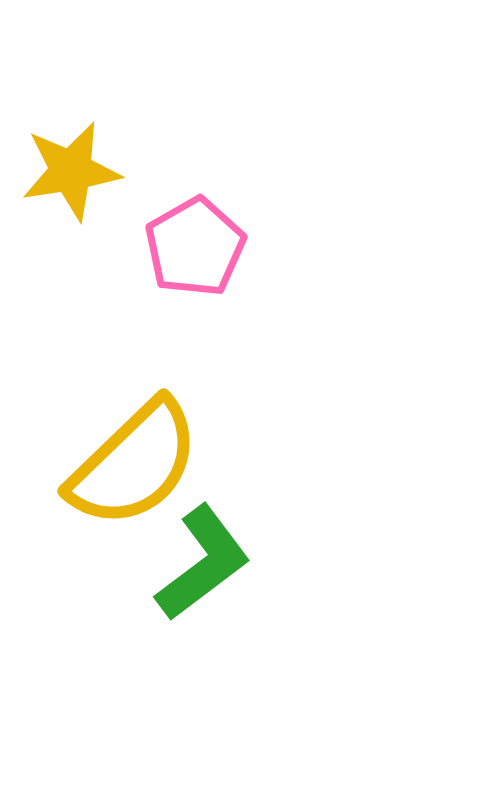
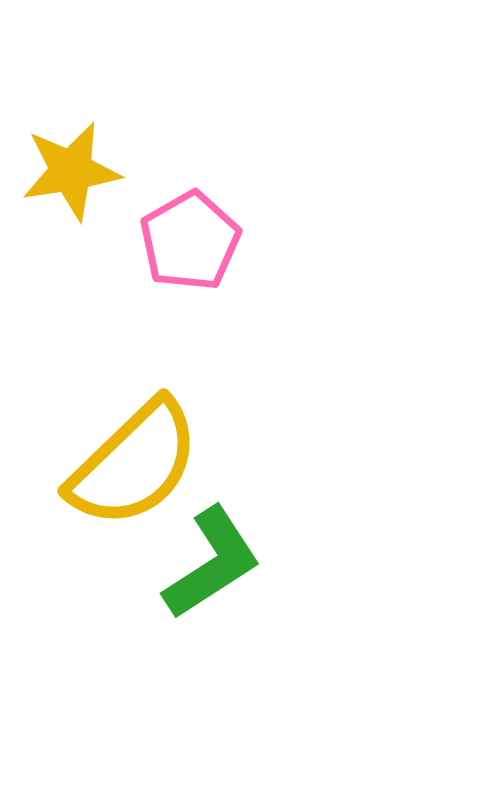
pink pentagon: moved 5 px left, 6 px up
green L-shape: moved 9 px right; rotated 4 degrees clockwise
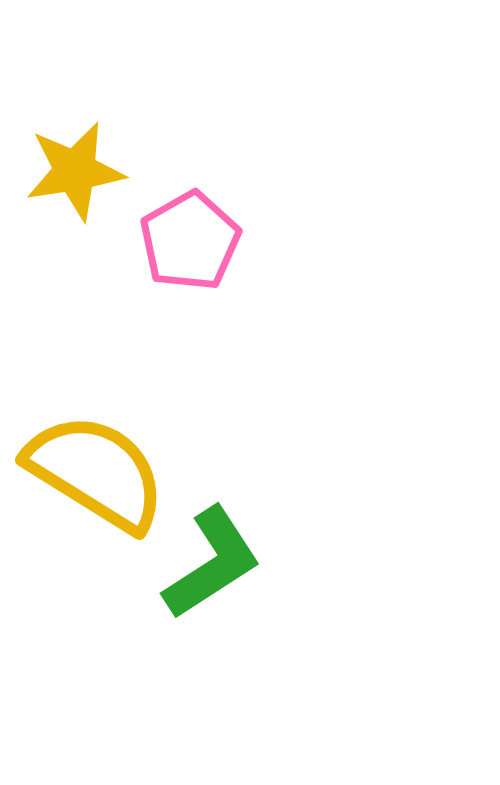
yellow star: moved 4 px right
yellow semicircle: moved 38 px left, 8 px down; rotated 104 degrees counterclockwise
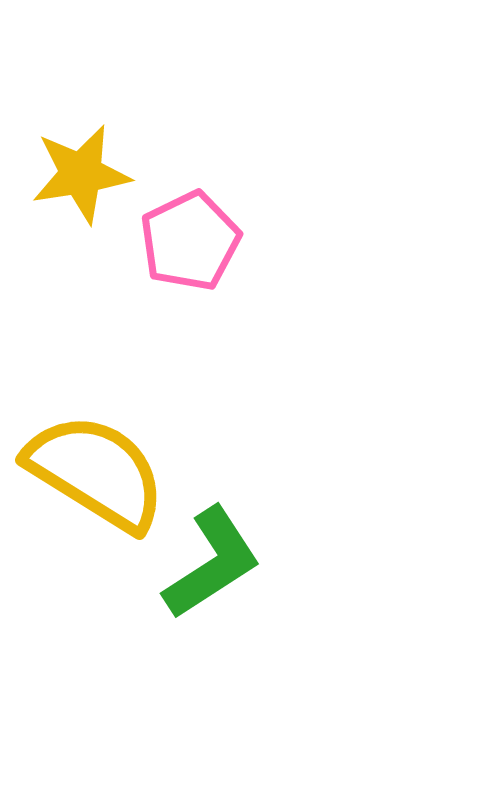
yellow star: moved 6 px right, 3 px down
pink pentagon: rotated 4 degrees clockwise
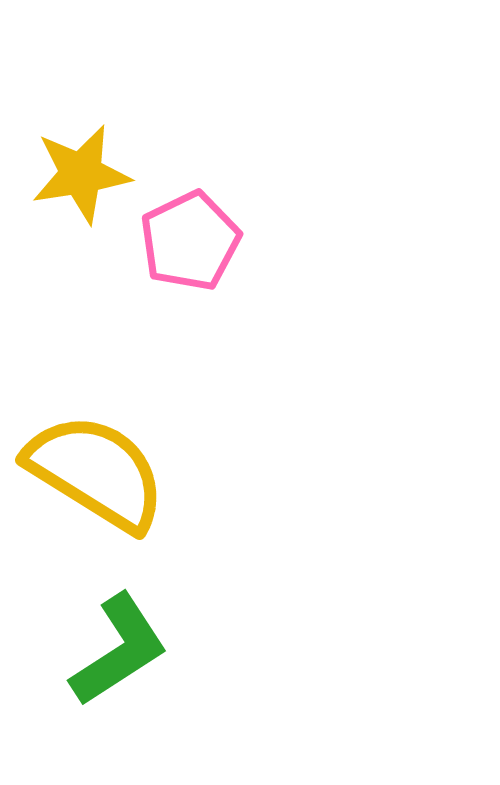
green L-shape: moved 93 px left, 87 px down
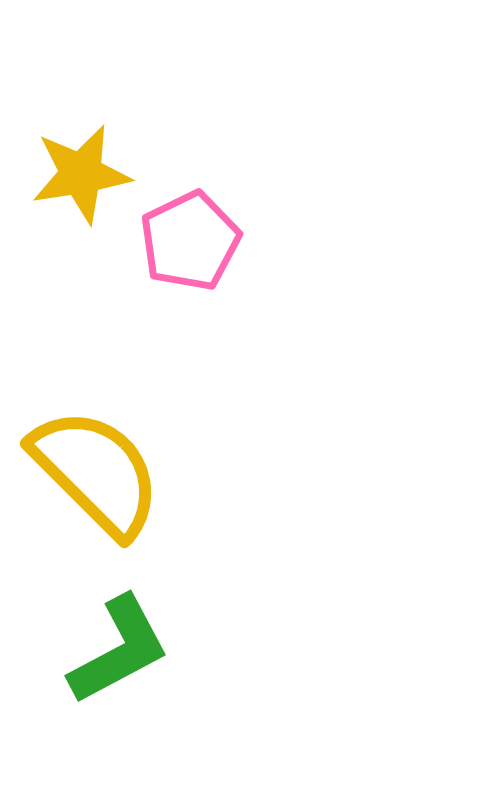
yellow semicircle: rotated 13 degrees clockwise
green L-shape: rotated 5 degrees clockwise
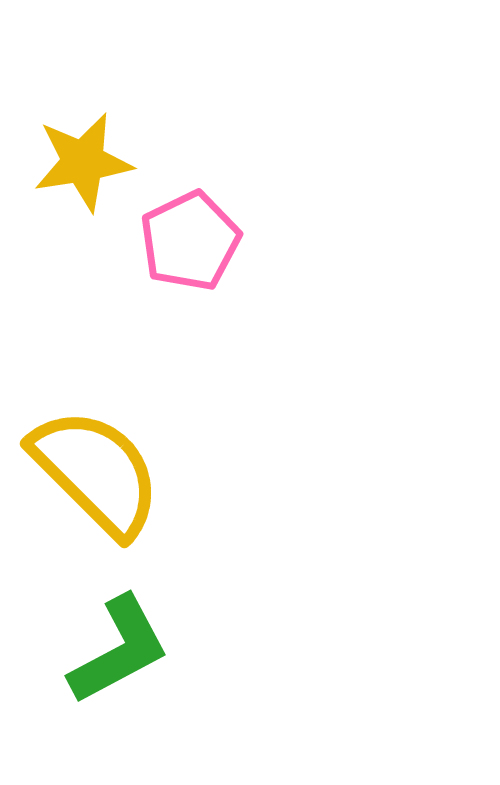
yellow star: moved 2 px right, 12 px up
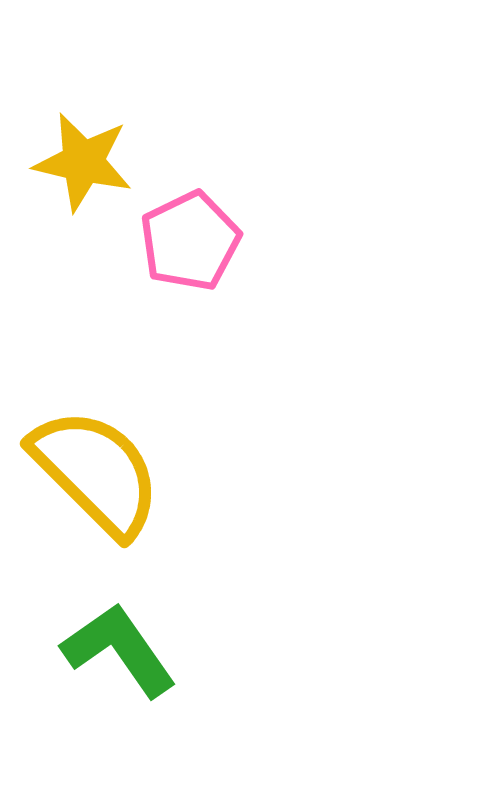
yellow star: rotated 22 degrees clockwise
green L-shape: rotated 97 degrees counterclockwise
